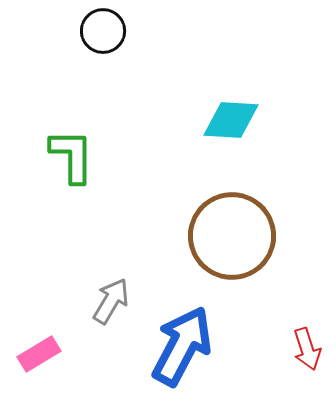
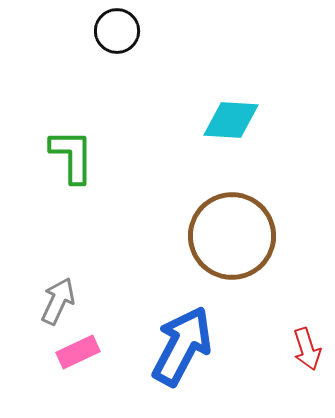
black circle: moved 14 px right
gray arrow: moved 53 px left; rotated 6 degrees counterclockwise
pink rectangle: moved 39 px right, 2 px up; rotated 6 degrees clockwise
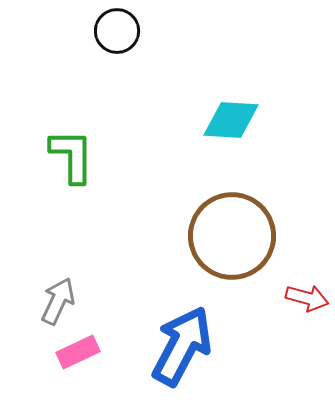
red arrow: moved 51 px up; rotated 57 degrees counterclockwise
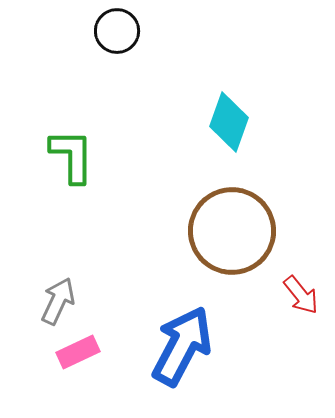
cyan diamond: moved 2 px left, 2 px down; rotated 74 degrees counterclockwise
brown circle: moved 5 px up
red arrow: moved 6 px left, 3 px up; rotated 36 degrees clockwise
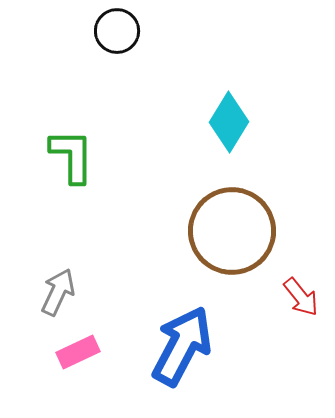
cyan diamond: rotated 12 degrees clockwise
red arrow: moved 2 px down
gray arrow: moved 9 px up
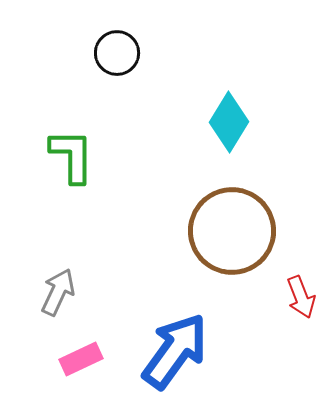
black circle: moved 22 px down
red arrow: rotated 18 degrees clockwise
blue arrow: moved 7 px left, 5 px down; rotated 8 degrees clockwise
pink rectangle: moved 3 px right, 7 px down
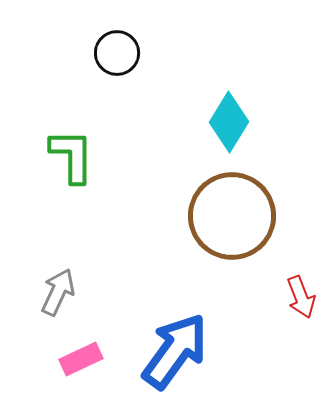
brown circle: moved 15 px up
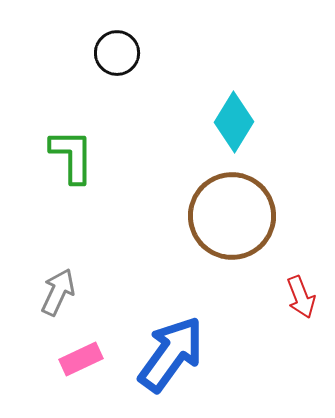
cyan diamond: moved 5 px right
blue arrow: moved 4 px left, 3 px down
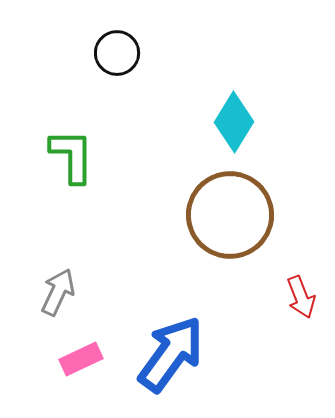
brown circle: moved 2 px left, 1 px up
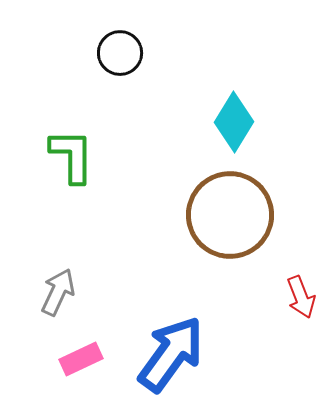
black circle: moved 3 px right
